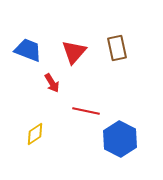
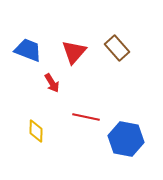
brown rectangle: rotated 30 degrees counterclockwise
red line: moved 6 px down
yellow diamond: moved 1 px right, 3 px up; rotated 55 degrees counterclockwise
blue hexagon: moved 6 px right; rotated 16 degrees counterclockwise
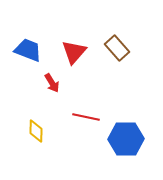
blue hexagon: rotated 12 degrees counterclockwise
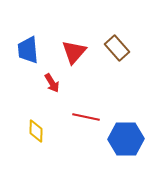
blue trapezoid: rotated 116 degrees counterclockwise
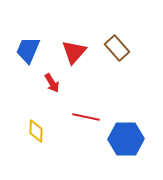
blue trapezoid: rotated 28 degrees clockwise
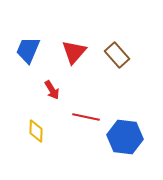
brown rectangle: moved 7 px down
red arrow: moved 7 px down
blue hexagon: moved 1 px left, 2 px up; rotated 8 degrees clockwise
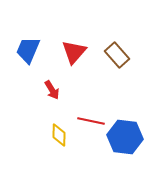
red line: moved 5 px right, 4 px down
yellow diamond: moved 23 px right, 4 px down
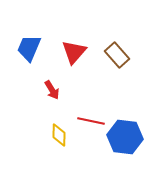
blue trapezoid: moved 1 px right, 2 px up
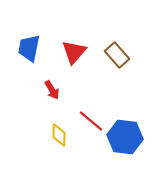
blue trapezoid: rotated 12 degrees counterclockwise
red line: rotated 28 degrees clockwise
